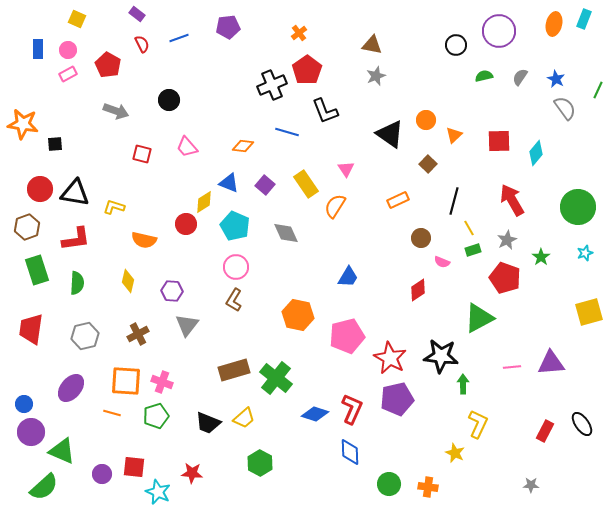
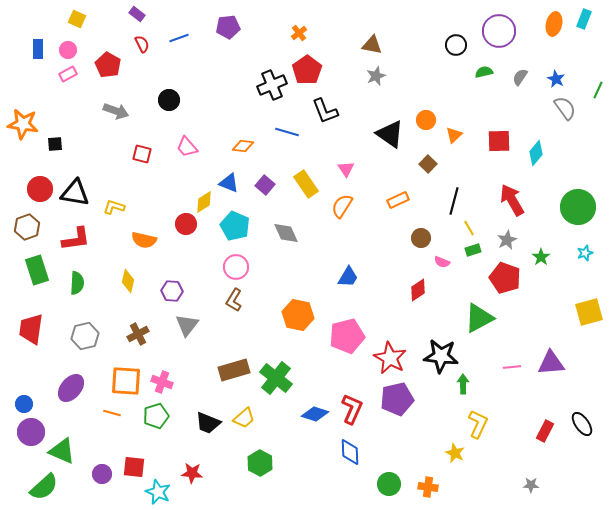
green semicircle at (484, 76): moved 4 px up
orange semicircle at (335, 206): moved 7 px right
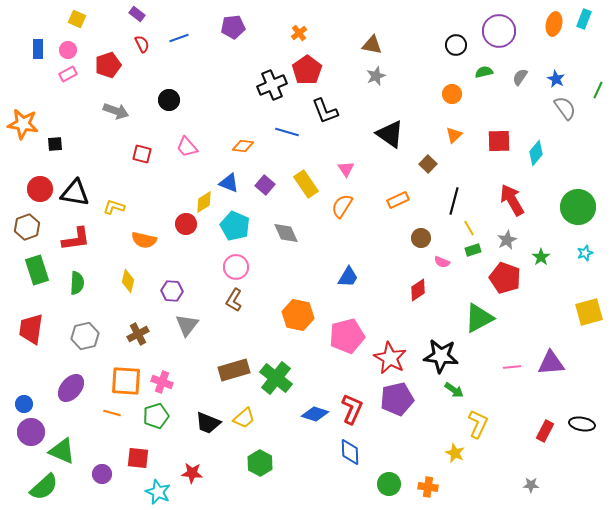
purple pentagon at (228, 27): moved 5 px right
red pentagon at (108, 65): rotated 25 degrees clockwise
orange circle at (426, 120): moved 26 px right, 26 px up
green arrow at (463, 384): moved 9 px left, 6 px down; rotated 126 degrees clockwise
black ellipse at (582, 424): rotated 45 degrees counterclockwise
red square at (134, 467): moved 4 px right, 9 px up
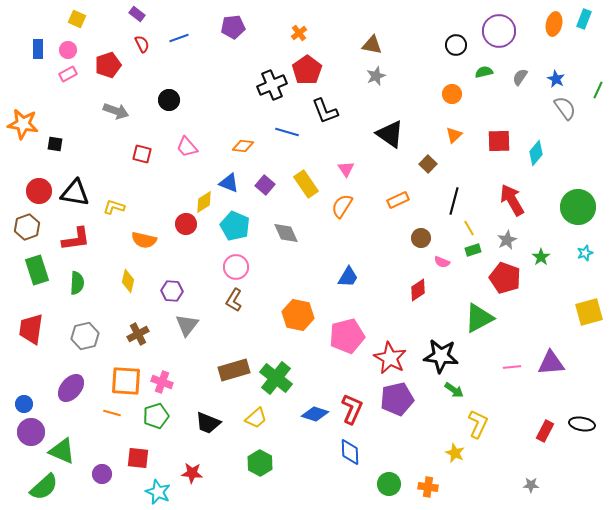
black square at (55, 144): rotated 14 degrees clockwise
red circle at (40, 189): moved 1 px left, 2 px down
yellow trapezoid at (244, 418): moved 12 px right
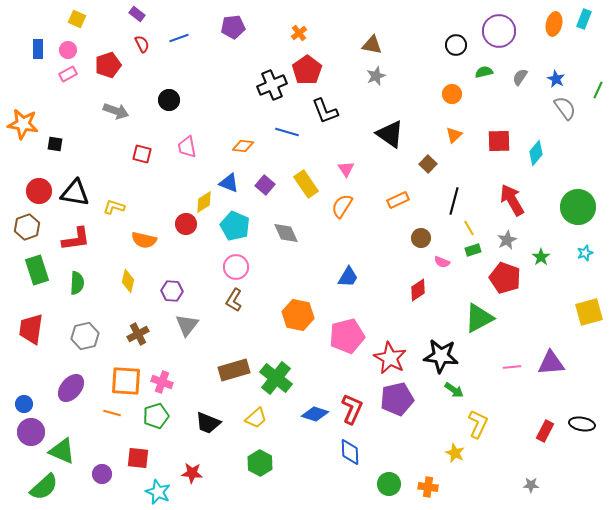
pink trapezoid at (187, 147): rotated 30 degrees clockwise
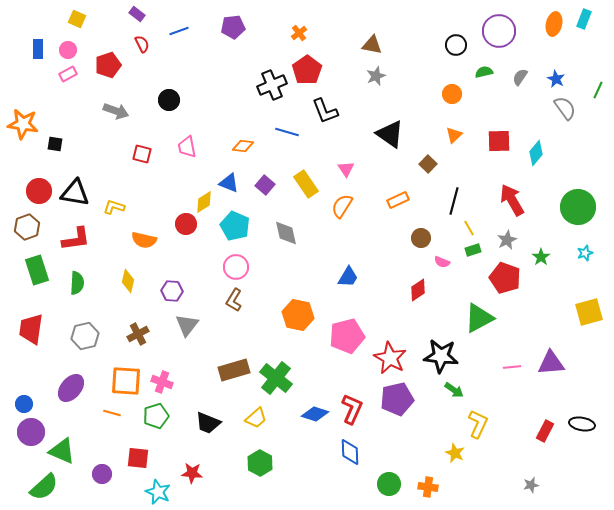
blue line at (179, 38): moved 7 px up
gray diamond at (286, 233): rotated 12 degrees clockwise
gray star at (531, 485): rotated 14 degrees counterclockwise
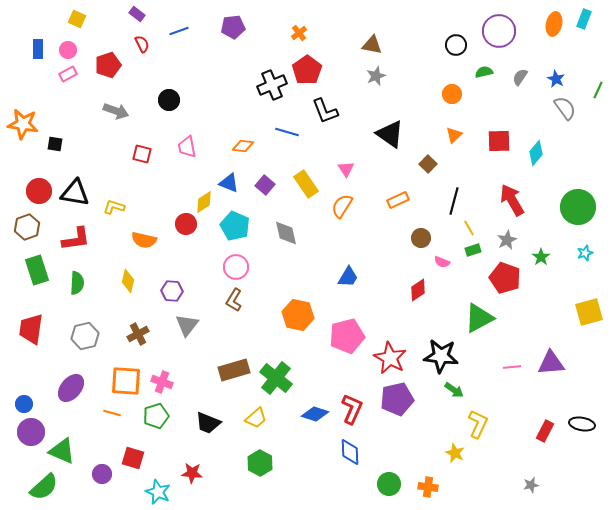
red square at (138, 458): moved 5 px left; rotated 10 degrees clockwise
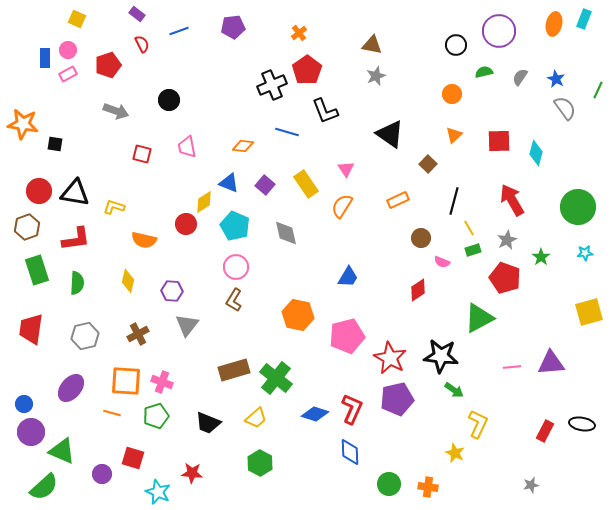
blue rectangle at (38, 49): moved 7 px right, 9 px down
cyan diamond at (536, 153): rotated 25 degrees counterclockwise
cyan star at (585, 253): rotated 14 degrees clockwise
